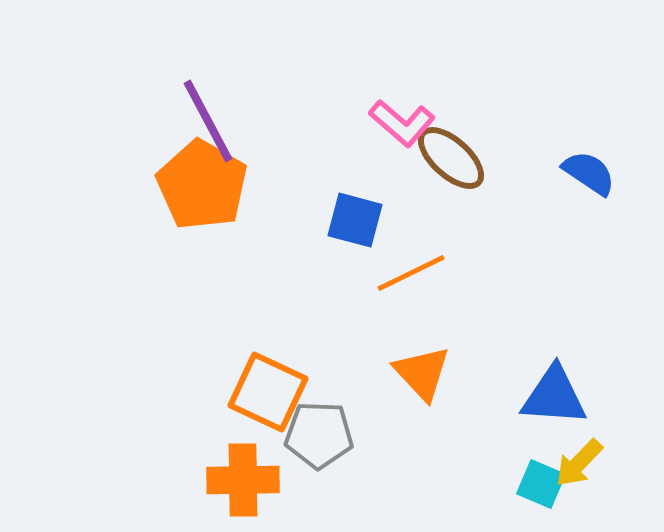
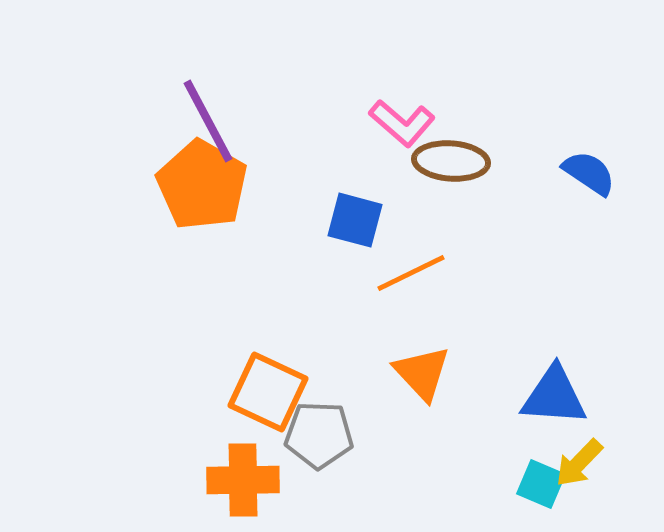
brown ellipse: moved 3 px down; rotated 38 degrees counterclockwise
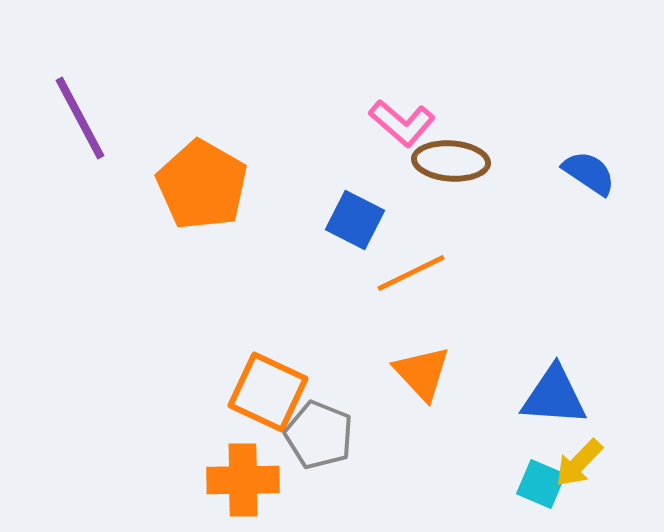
purple line: moved 128 px left, 3 px up
blue square: rotated 12 degrees clockwise
gray pentagon: rotated 20 degrees clockwise
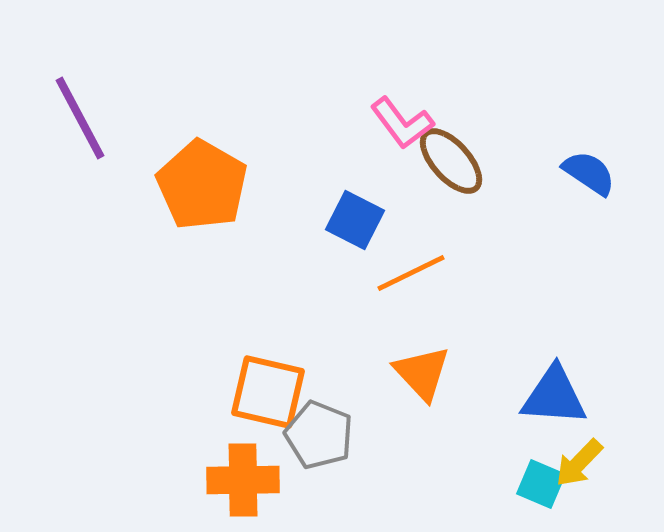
pink L-shape: rotated 12 degrees clockwise
brown ellipse: rotated 44 degrees clockwise
orange square: rotated 12 degrees counterclockwise
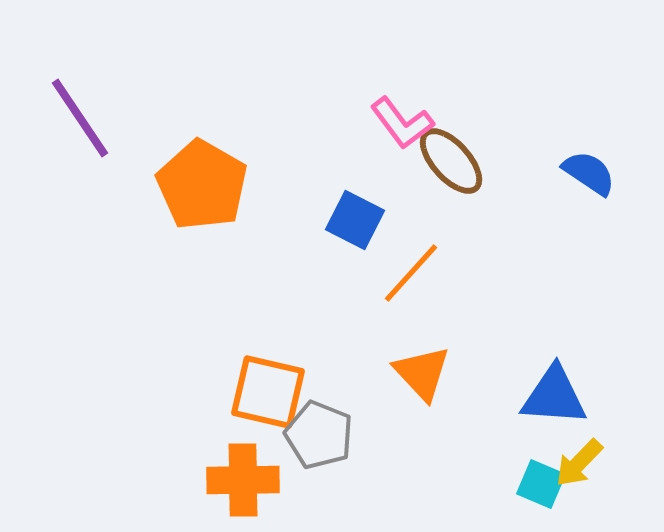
purple line: rotated 6 degrees counterclockwise
orange line: rotated 22 degrees counterclockwise
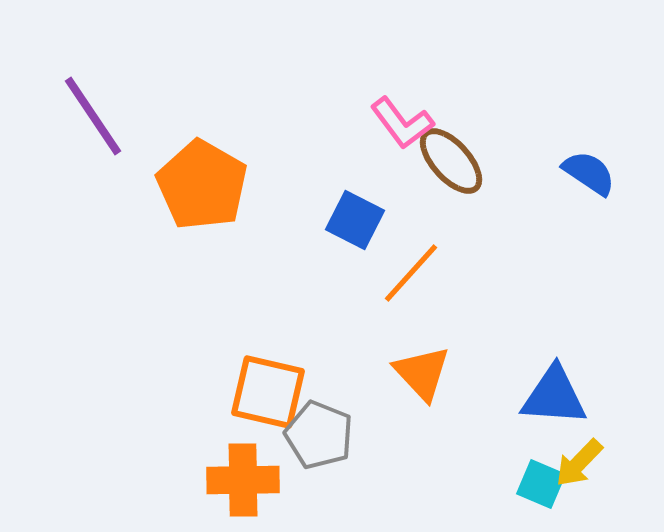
purple line: moved 13 px right, 2 px up
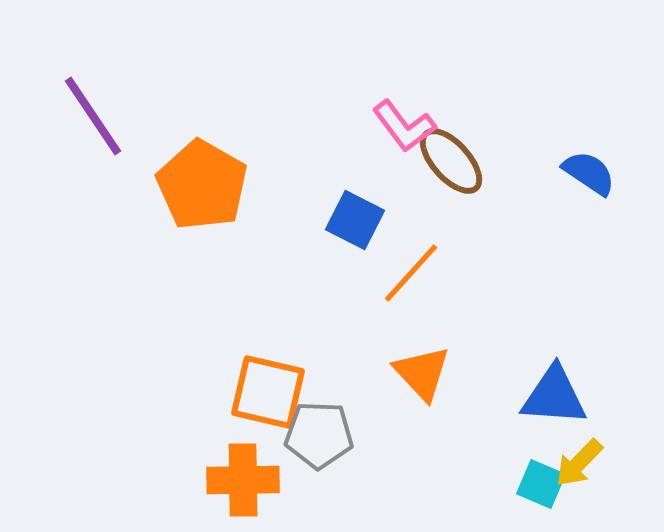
pink L-shape: moved 2 px right, 3 px down
gray pentagon: rotated 20 degrees counterclockwise
